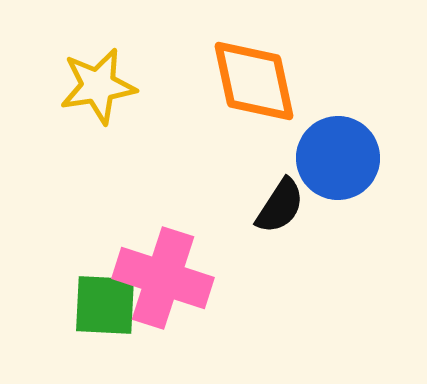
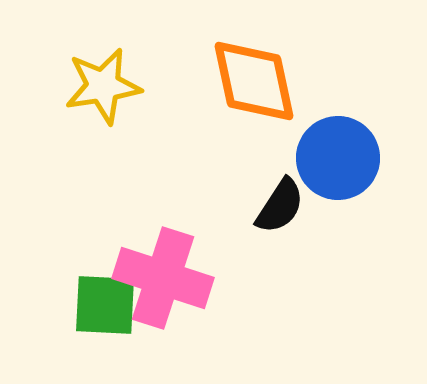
yellow star: moved 5 px right
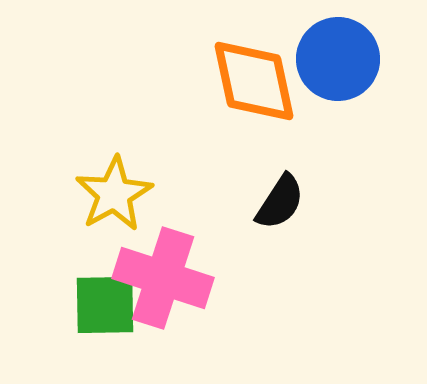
yellow star: moved 11 px right, 108 px down; rotated 20 degrees counterclockwise
blue circle: moved 99 px up
black semicircle: moved 4 px up
green square: rotated 4 degrees counterclockwise
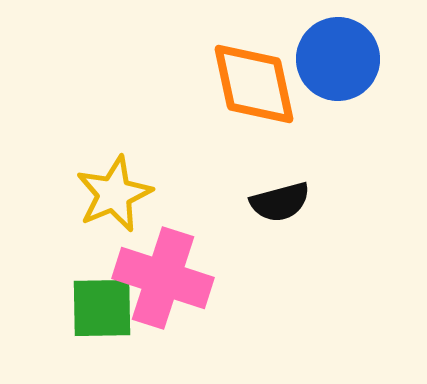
orange diamond: moved 3 px down
yellow star: rotated 6 degrees clockwise
black semicircle: rotated 42 degrees clockwise
green square: moved 3 px left, 3 px down
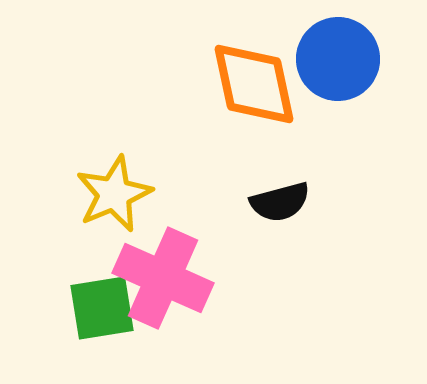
pink cross: rotated 6 degrees clockwise
green square: rotated 8 degrees counterclockwise
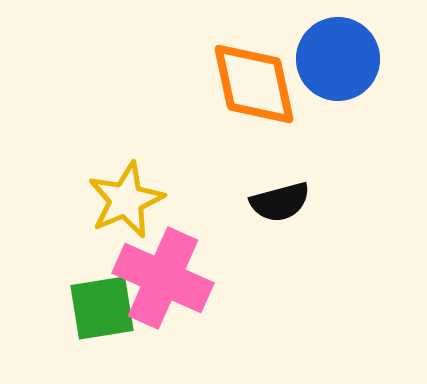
yellow star: moved 12 px right, 6 px down
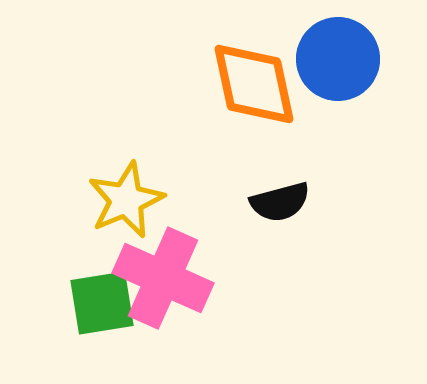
green square: moved 5 px up
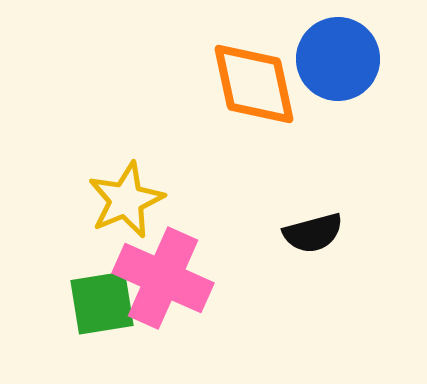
black semicircle: moved 33 px right, 31 px down
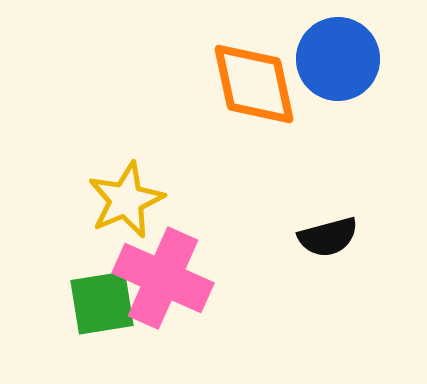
black semicircle: moved 15 px right, 4 px down
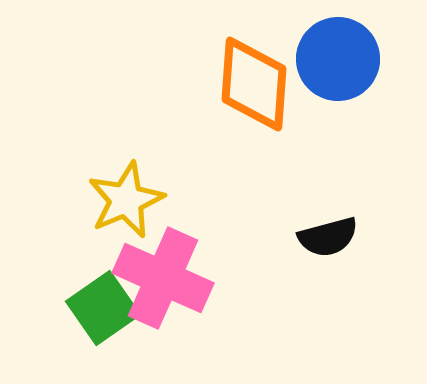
orange diamond: rotated 16 degrees clockwise
green square: moved 1 px right, 5 px down; rotated 26 degrees counterclockwise
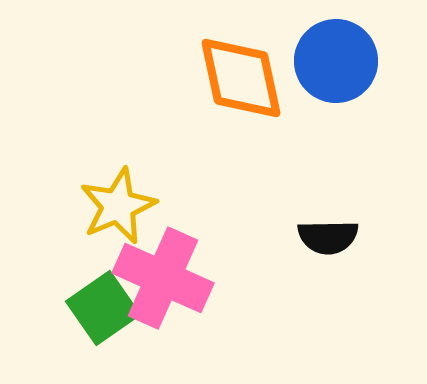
blue circle: moved 2 px left, 2 px down
orange diamond: moved 13 px left, 6 px up; rotated 16 degrees counterclockwise
yellow star: moved 8 px left, 6 px down
black semicircle: rotated 14 degrees clockwise
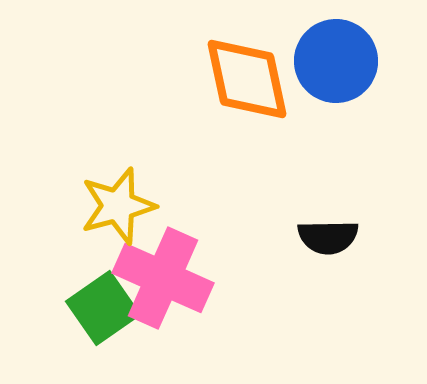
orange diamond: moved 6 px right, 1 px down
yellow star: rotated 8 degrees clockwise
